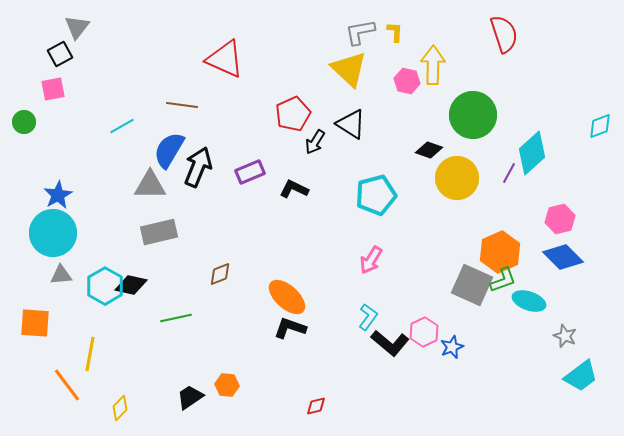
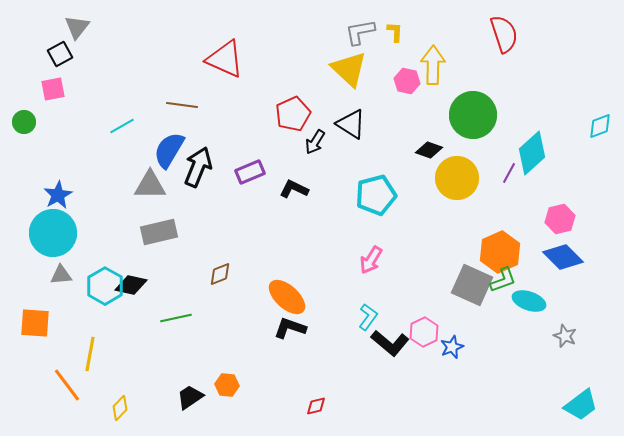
cyan trapezoid at (581, 376): moved 29 px down
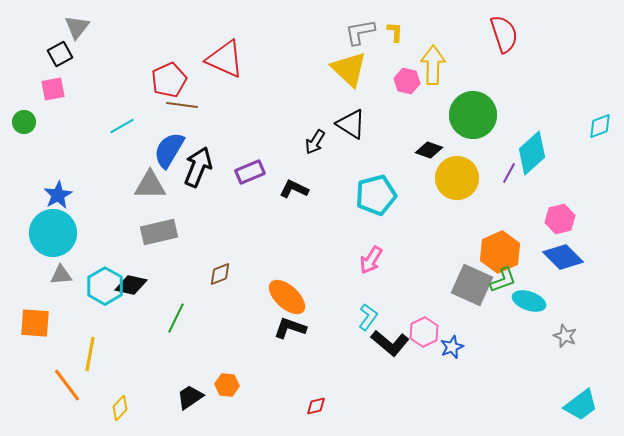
red pentagon at (293, 114): moved 124 px left, 34 px up
green line at (176, 318): rotated 52 degrees counterclockwise
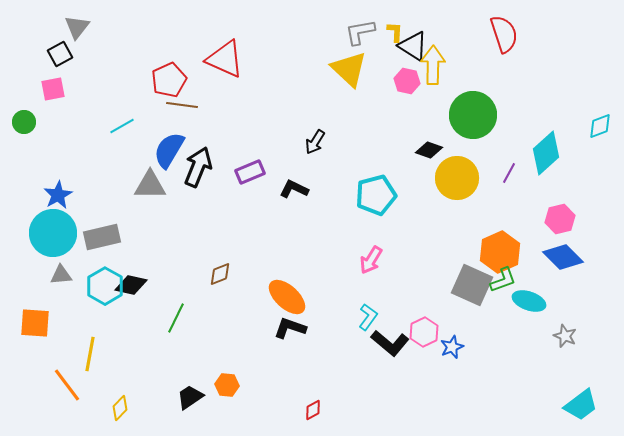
black triangle at (351, 124): moved 62 px right, 78 px up
cyan diamond at (532, 153): moved 14 px right
gray rectangle at (159, 232): moved 57 px left, 5 px down
red diamond at (316, 406): moved 3 px left, 4 px down; rotated 15 degrees counterclockwise
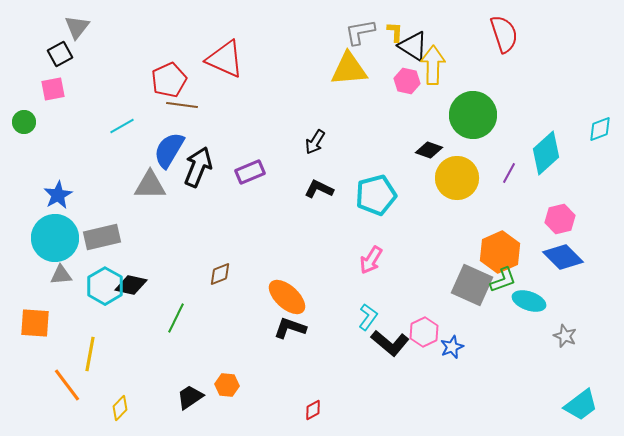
yellow triangle at (349, 69): rotated 48 degrees counterclockwise
cyan diamond at (600, 126): moved 3 px down
black L-shape at (294, 189): moved 25 px right
cyan circle at (53, 233): moved 2 px right, 5 px down
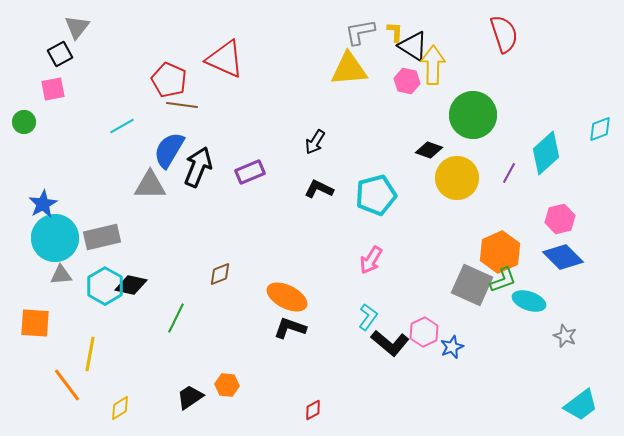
red pentagon at (169, 80): rotated 24 degrees counterclockwise
blue star at (58, 195): moved 15 px left, 9 px down
orange ellipse at (287, 297): rotated 15 degrees counterclockwise
yellow diamond at (120, 408): rotated 15 degrees clockwise
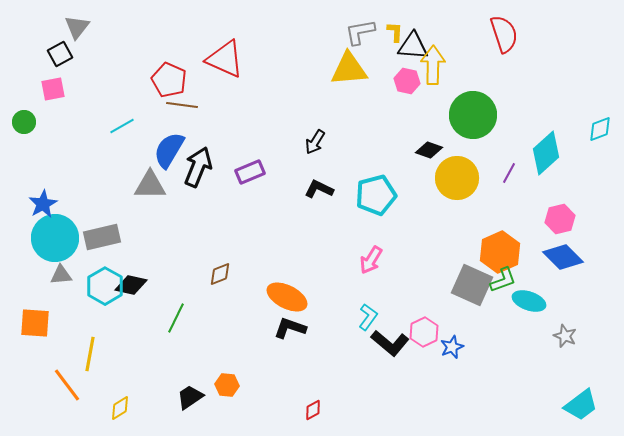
black triangle at (413, 46): rotated 28 degrees counterclockwise
